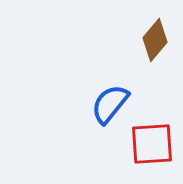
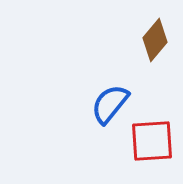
red square: moved 3 px up
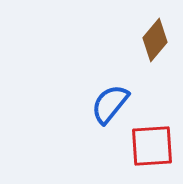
red square: moved 5 px down
